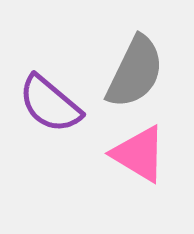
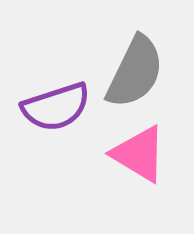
purple semicircle: moved 6 px right, 3 px down; rotated 58 degrees counterclockwise
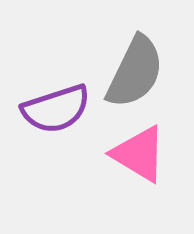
purple semicircle: moved 2 px down
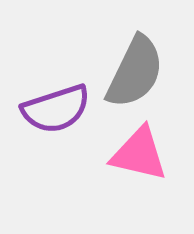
pink triangle: rotated 18 degrees counterclockwise
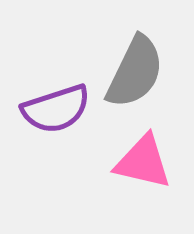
pink triangle: moved 4 px right, 8 px down
